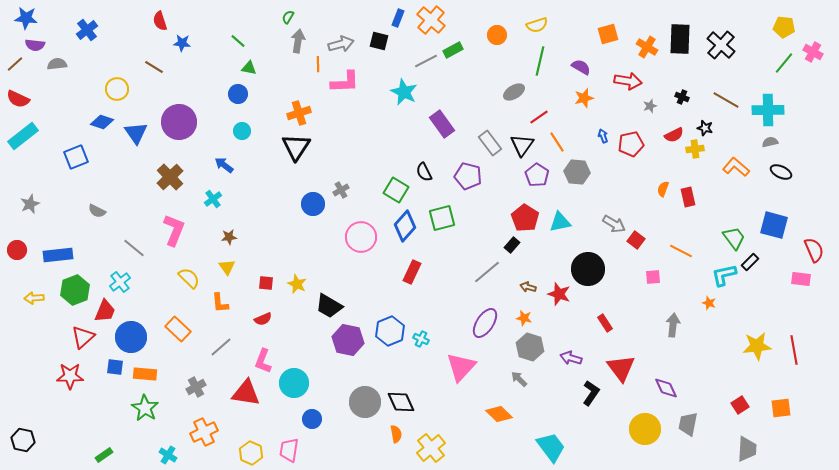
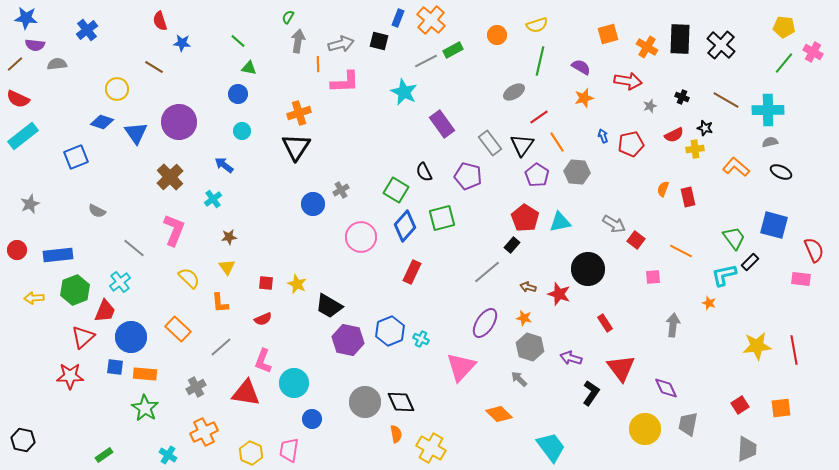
yellow cross at (431, 448): rotated 20 degrees counterclockwise
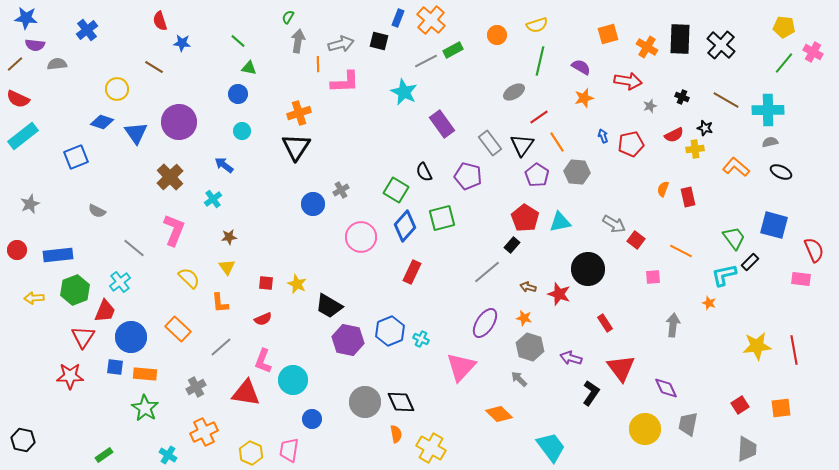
red triangle at (83, 337): rotated 15 degrees counterclockwise
cyan circle at (294, 383): moved 1 px left, 3 px up
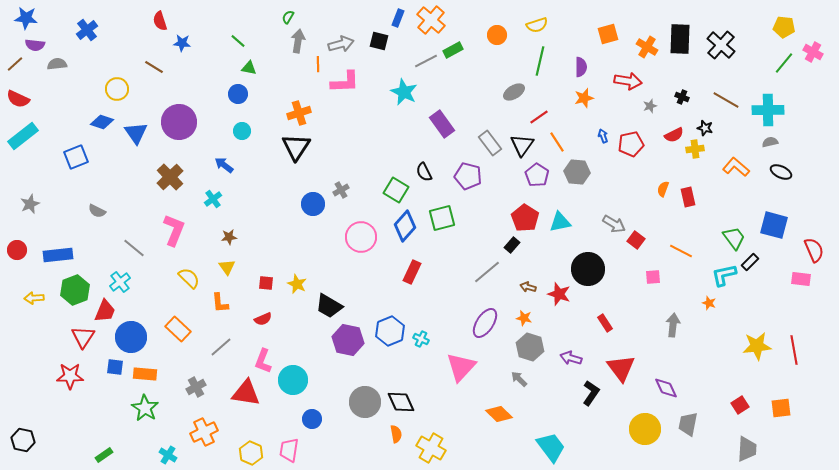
purple semicircle at (581, 67): rotated 60 degrees clockwise
